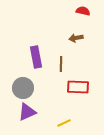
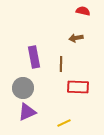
purple rectangle: moved 2 px left
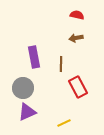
red semicircle: moved 6 px left, 4 px down
red rectangle: rotated 60 degrees clockwise
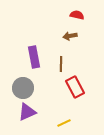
brown arrow: moved 6 px left, 2 px up
red rectangle: moved 3 px left
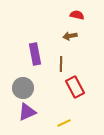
purple rectangle: moved 1 px right, 3 px up
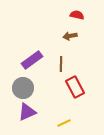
purple rectangle: moved 3 px left, 6 px down; rotated 65 degrees clockwise
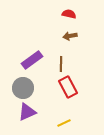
red semicircle: moved 8 px left, 1 px up
red rectangle: moved 7 px left
